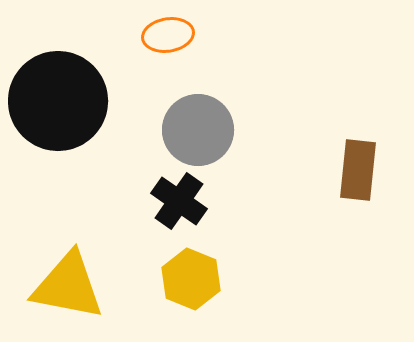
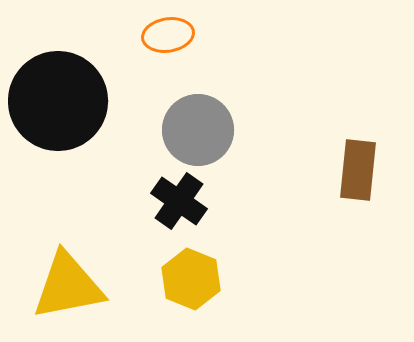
yellow triangle: rotated 22 degrees counterclockwise
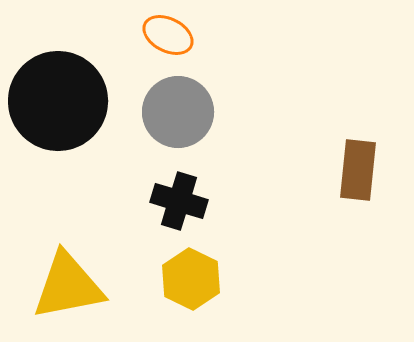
orange ellipse: rotated 36 degrees clockwise
gray circle: moved 20 px left, 18 px up
black cross: rotated 18 degrees counterclockwise
yellow hexagon: rotated 4 degrees clockwise
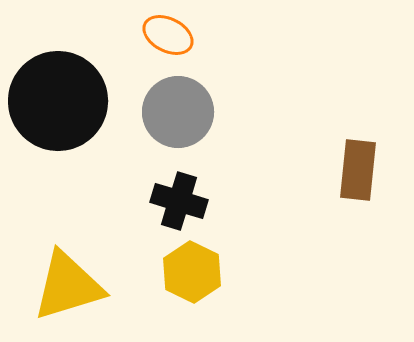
yellow hexagon: moved 1 px right, 7 px up
yellow triangle: rotated 6 degrees counterclockwise
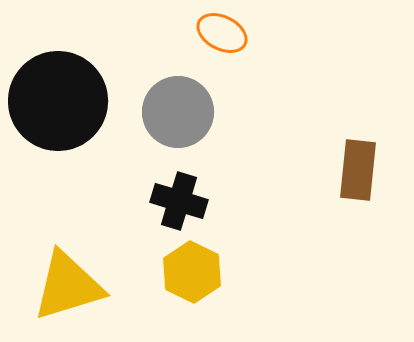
orange ellipse: moved 54 px right, 2 px up
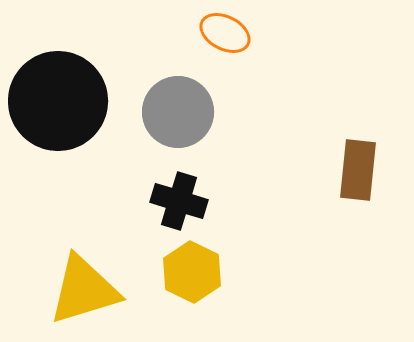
orange ellipse: moved 3 px right
yellow triangle: moved 16 px right, 4 px down
